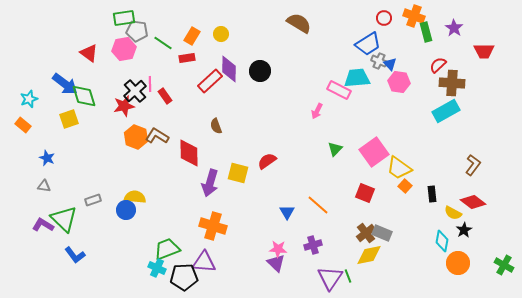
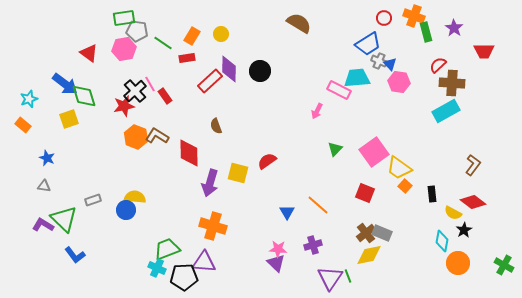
pink line at (150, 84): rotated 28 degrees counterclockwise
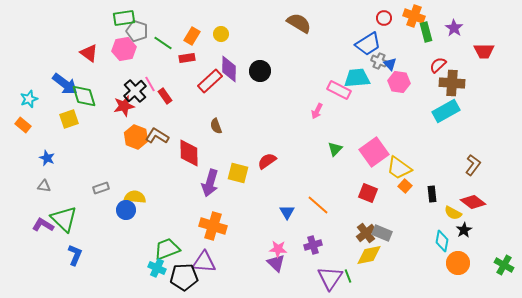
gray pentagon at (137, 31): rotated 10 degrees clockwise
red square at (365, 193): moved 3 px right
gray rectangle at (93, 200): moved 8 px right, 12 px up
blue L-shape at (75, 255): rotated 120 degrees counterclockwise
